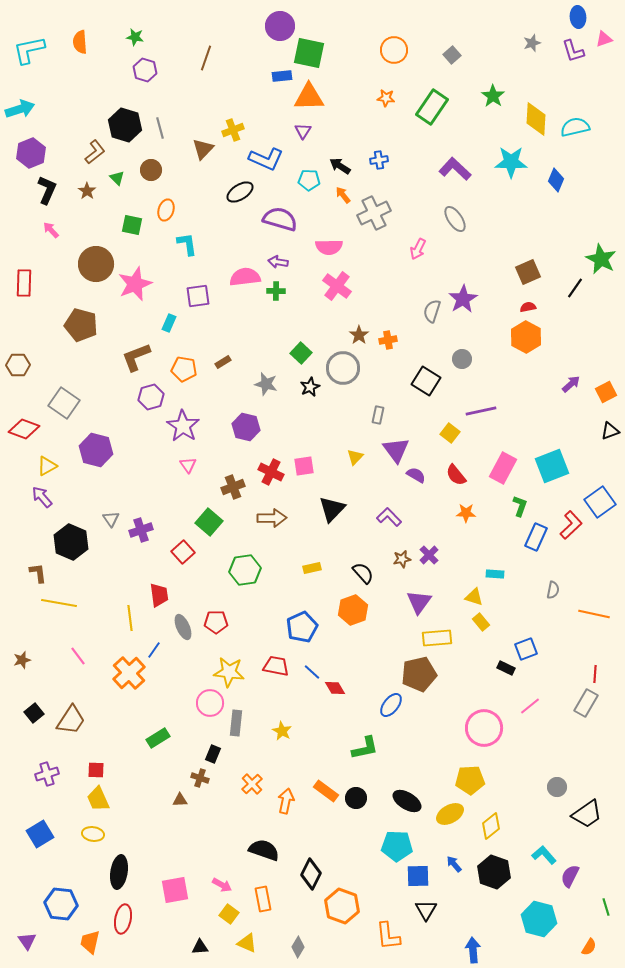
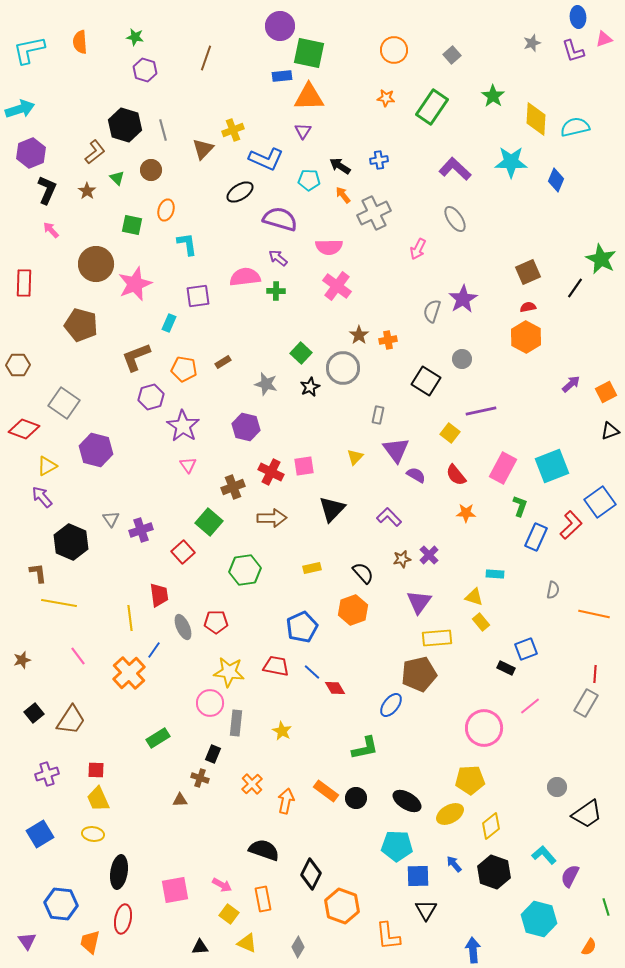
gray line at (160, 128): moved 3 px right, 2 px down
purple arrow at (278, 262): moved 4 px up; rotated 30 degrees clockwise
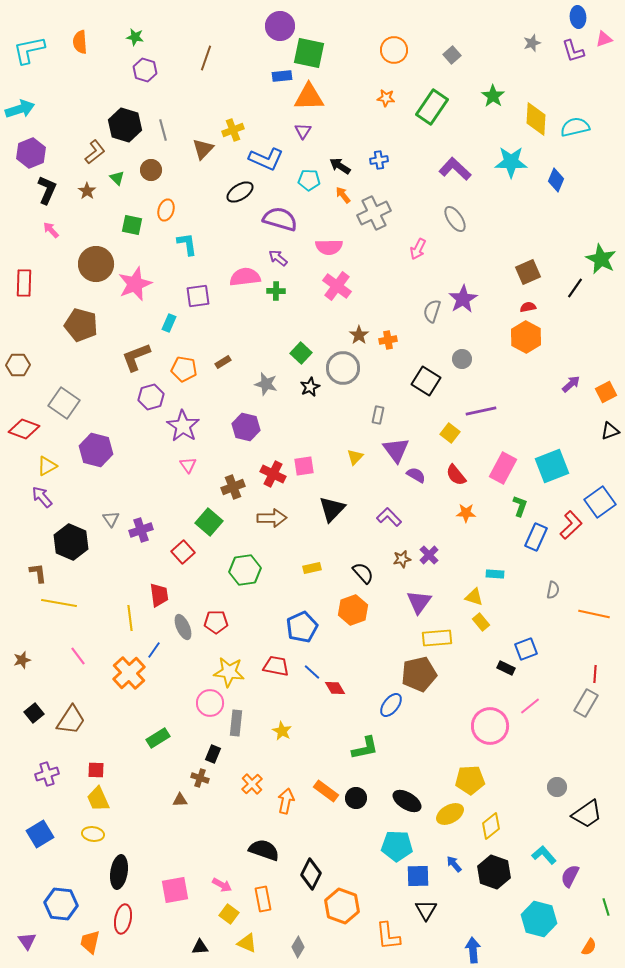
red cross at (271, 472): moved 2 px right, 2 px down
pink circle at (484, 728): moved 6 px right, 2 px up
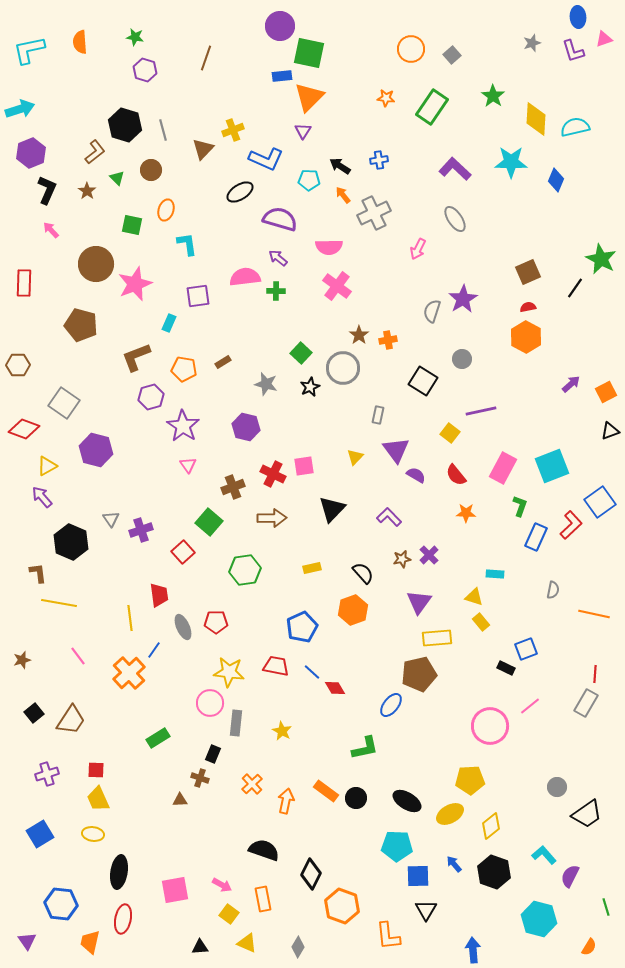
orange circle at (394, 50): moved 17 px right, 1 px up
orange triangle at (309, 97): rotated 44 degrees counterclockwise
black square at (426, 381): moved 3 px left
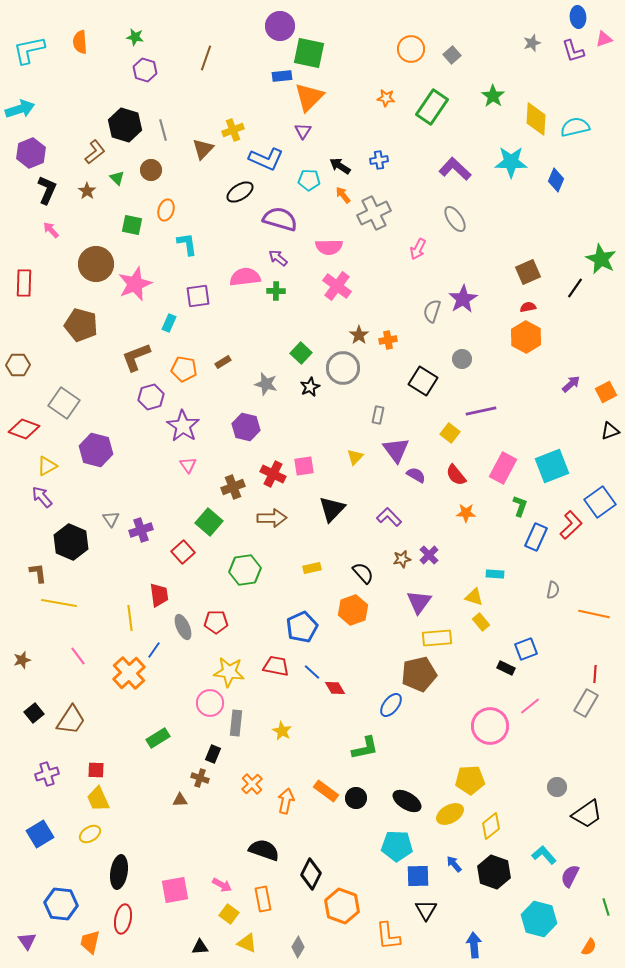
yellow ellipse at (93, 834): moved 3 px left; rotated 40 degrees counterclockwise
blue arrow at (473, 950): moved 1 px right, 5 px up
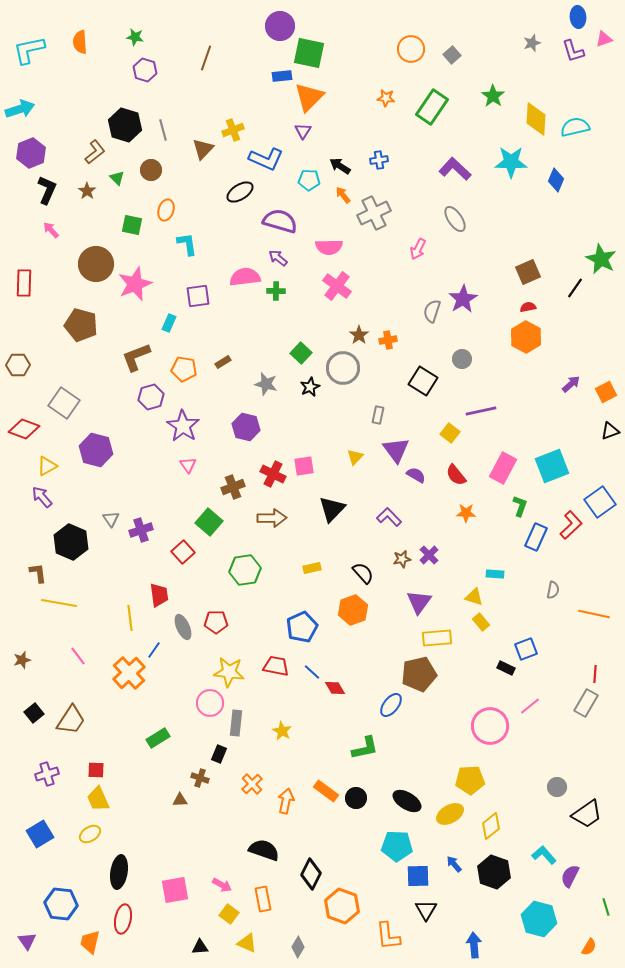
purple semicircle at (280, 219): moved 2 px down
black rectangle at (213, 754): moved 6 px right
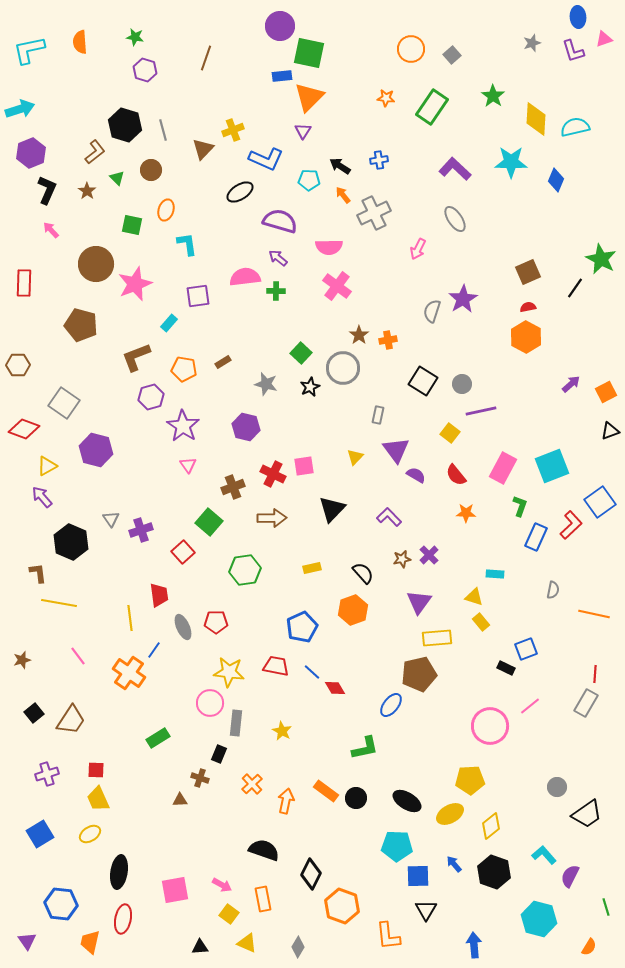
cyan rectangle at (169, 323): rotated 18 degrees clockwise
gray circle at (462, 359): moved 25 px down
orange cross at (129, 673): rotated 12 degrees counterclockwise
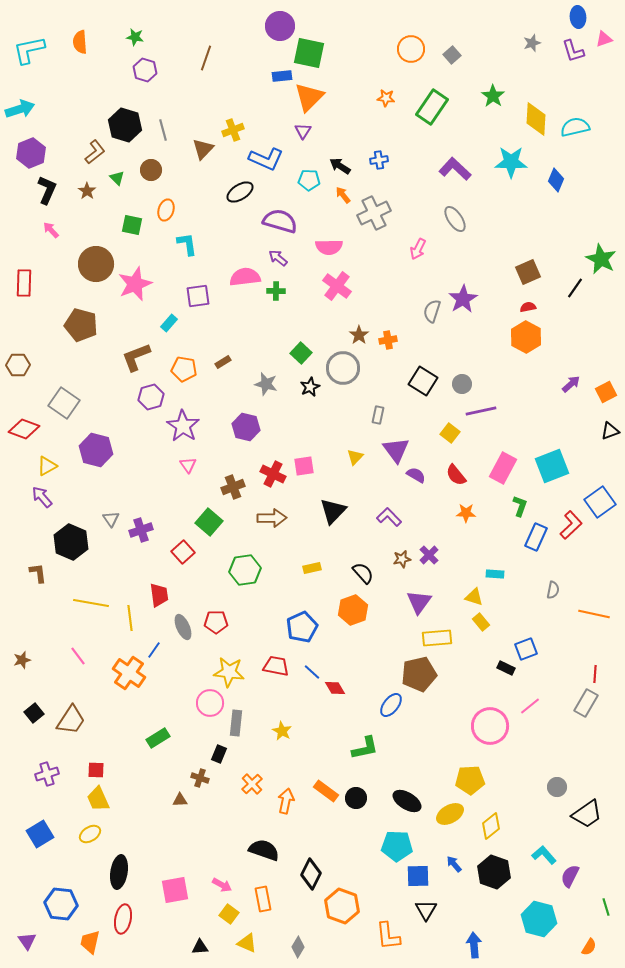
black triangle at (332, 509): moved 1 px right, 2 px down
yellow line at (59, 603): moved 32 px right
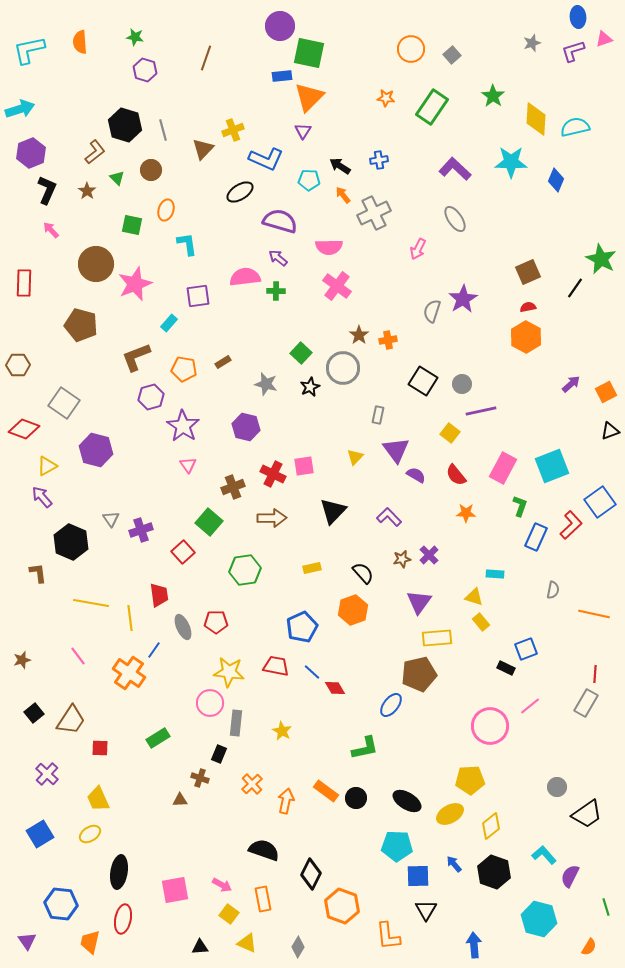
purple L-shape at (573, 51): rotated 90 degrees clockwise
red square at (96, 770): moved 4 px right, 22 px up
purple cross at (47, 774): rotated 30 degrees counterclockwise
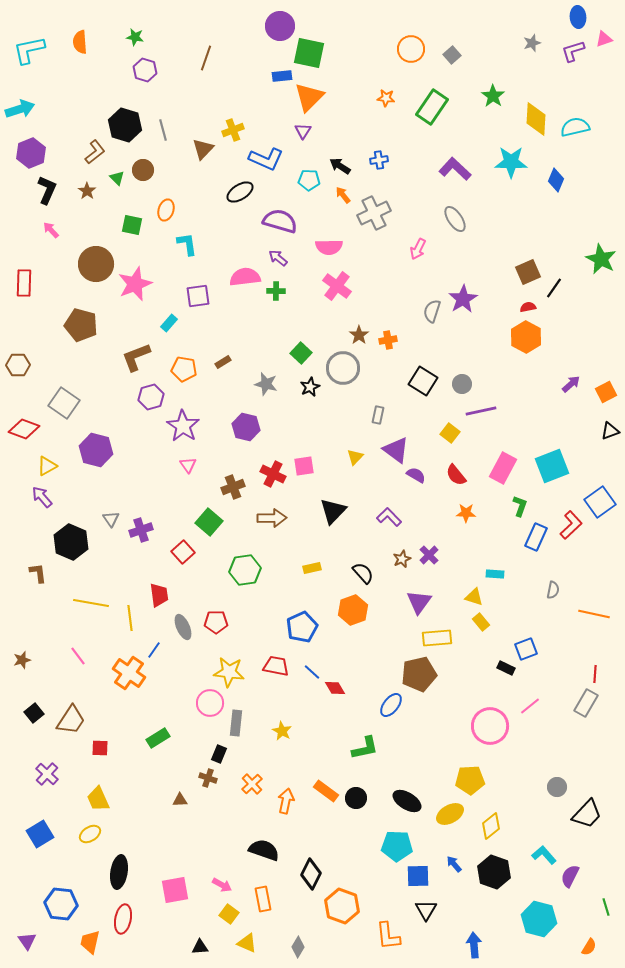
brown circle at (151, 170): moved 8 px left
black line at (575, 288): moved 21 px left
purple triangle at (396, 450): rotated 16 degrees counterclockwise
brown star at (402, 559): rotated 12 degrees counterclockwise
brown cross at (200, 778): moved 8 px right
black trapezoid at (587, 814): rotated 12 degrees counterclockwise
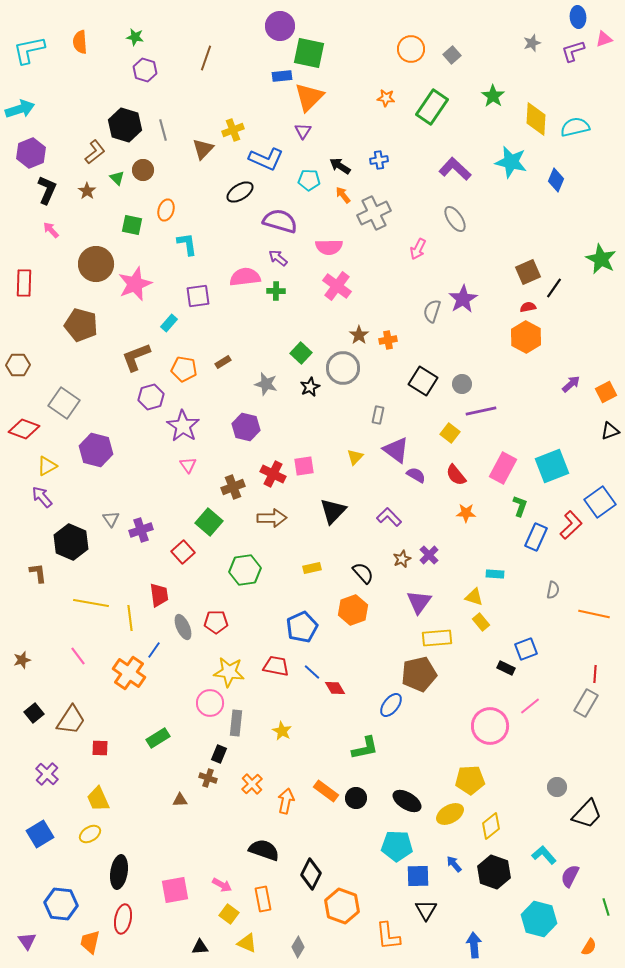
cyan star at (511, 162): rotated 12 degrees clockwise
